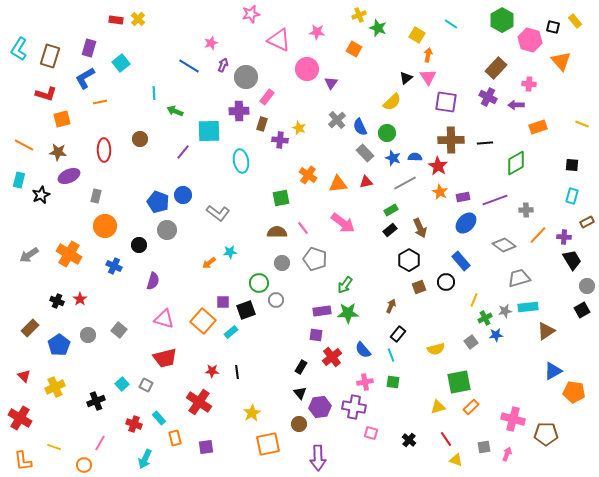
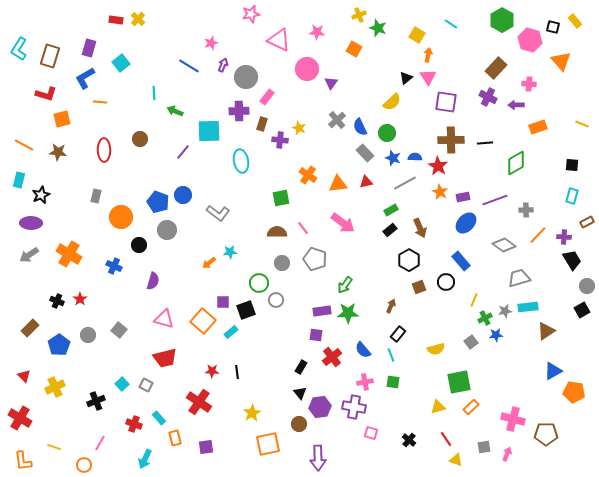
orange line at (100, 102): rotated 16 degrees clockwise
purple ellipse at (69, 176): moved 38 px left, 47 px down; rotated 25 degrees clockwise
orange circle at (105, 226): moved 16 px right, 9 px up
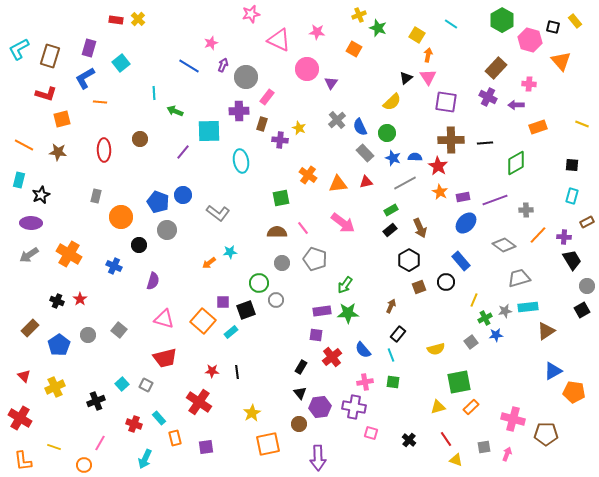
cyan L-shape at (19, 49): rotated 30 degrees clockwise
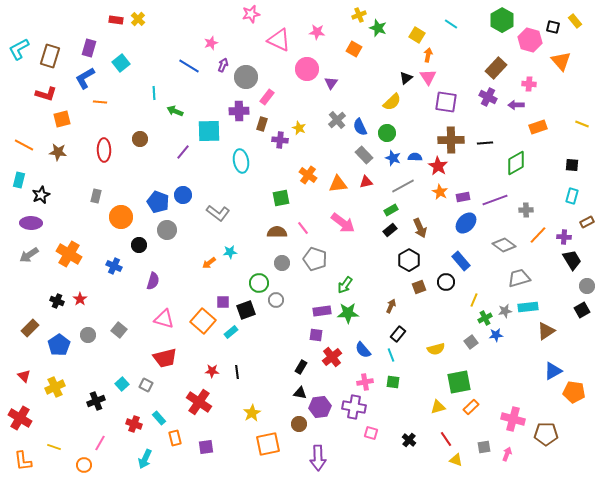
gray rectangle at (365, 153): moved 1 px left, 2 px down
gray line at (405, 183): moved 2 px left, 3 px down
black triangle at (300, 393): rotated 40 degrees counterclockwise
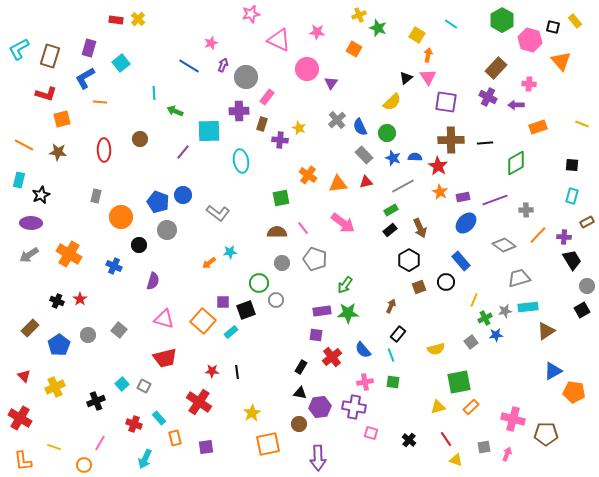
gray square at (146, 385): moved 2 px left, 1 px down
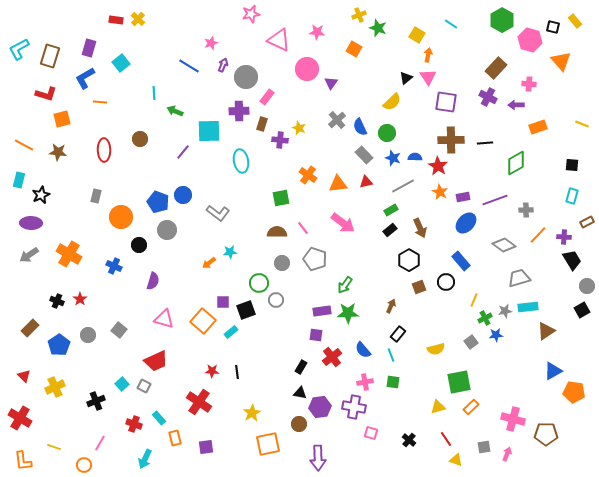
red trapezoid at (165, 358): moved 9 px left, 3 px down; rotated 10 degrees counterclockwise
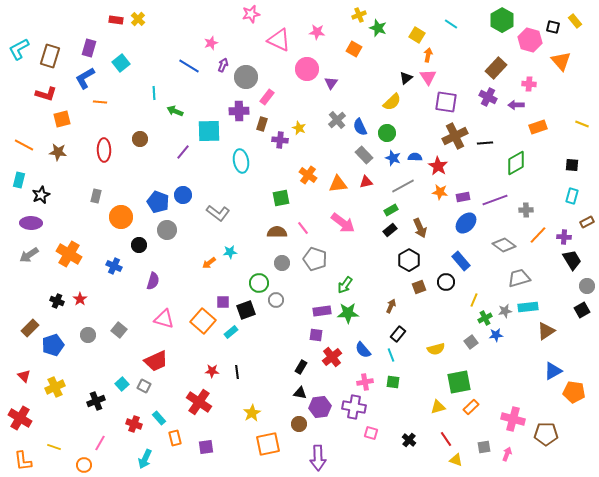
brown cross at (451, 140): moved 4 px right, 4 px up; rotated 25 degrees counterclockwise
orange star at (440, 192): rotated 21 degrees counterclockwise
blue pentagon at (59, 345): moved 6 px left; rotated 15 degrees clockwise
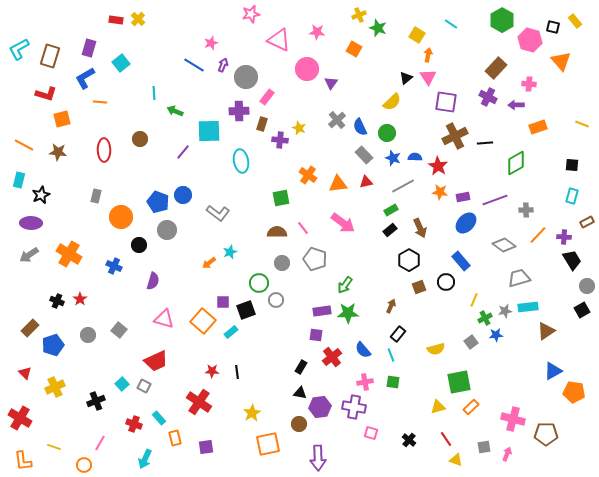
blue line at (189, 66): moved 5 px right, 1 px up
cyan star at (230, 252): rotated 16 degrees counterclockwise
red triangle at (24, 376): moved 1 px right, 3 px up
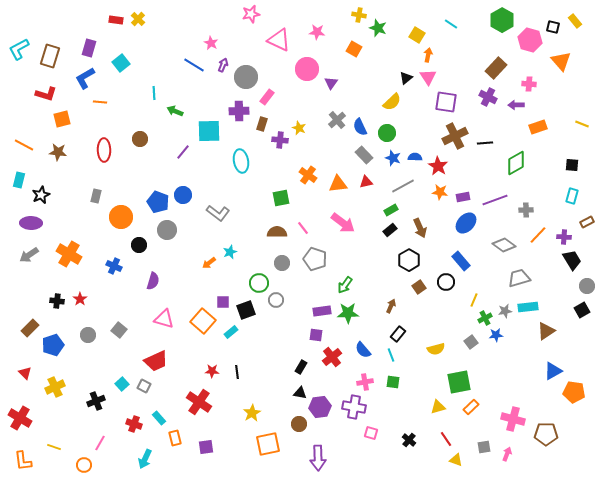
yellow cross at (359, 15): rotated 32 degrees clockwise
pink star at (211, 43): rotated 24 degrees counterclockwise
brown square at (419, 287): rotated 16 degrees counterclockwise
black cross at (57, 301): rotated 16 degrees counterclockwise
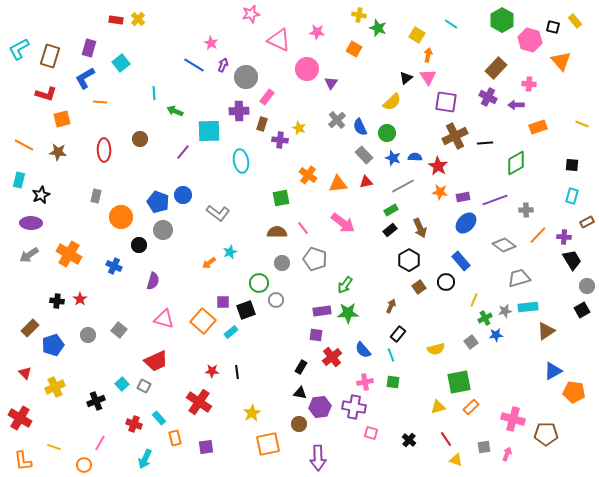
gray circle at (167, 230): moved 4 px left
